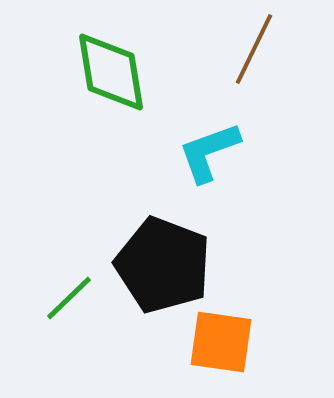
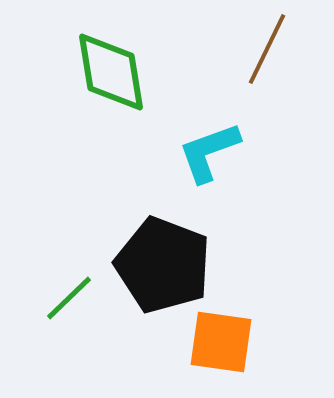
brown line: moved 13 px right
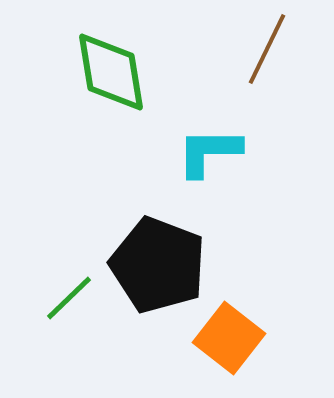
cyan L-shape: rotated 20 degrees clockwise
black pentagon: moved 5 px left
orange square: moved 8 px right, 4 px up; rotated 30 degrees clockwise
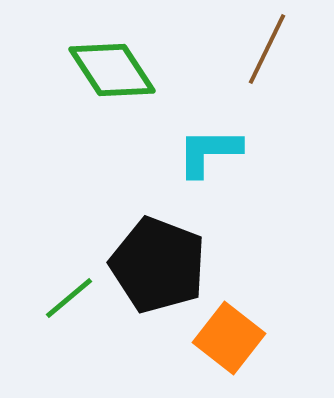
green diamond: moved 1 px right, 2 px up; rotated 24 degrees counterclockwise
green line: rotated 4 degrees clockwise
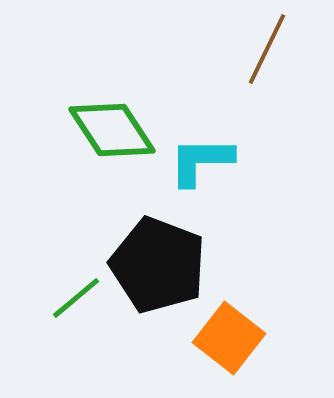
green diamond: moved 60 px down
cyan L-shape: moved 8 px left, 9 px down
green line: moved 7 px right
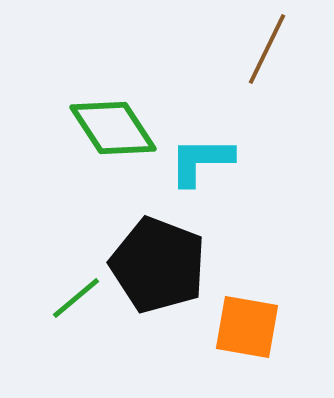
green diamond: moved 1 px right, 2 px up
orange square: moved 18 px right, 11 px up; rotated 28 degrees counterclockwise
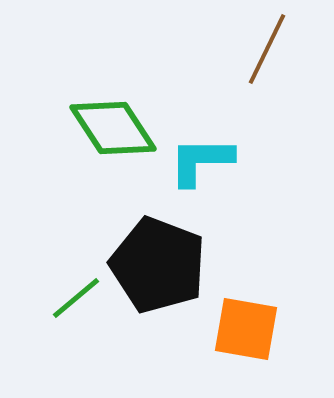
orange square: moved 1 px left, 2 px down
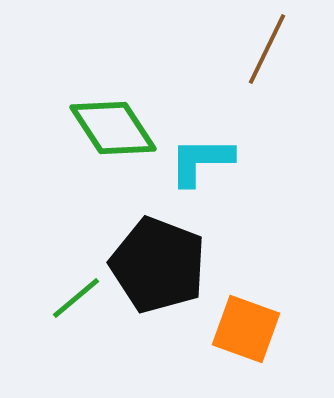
orange square: rotated 10 degrees clockwise
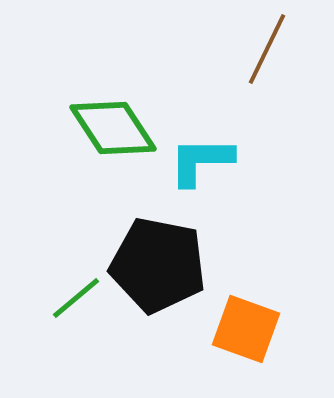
black pentagon: rotated 10 degrees counterclockwise
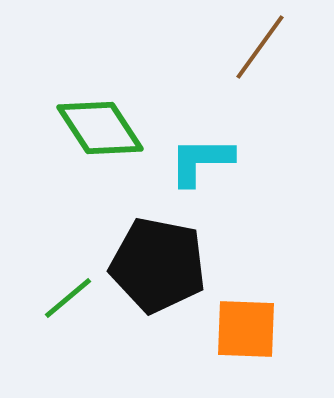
brown line: moved 7 px left, 2 px up; rotated 10 degrees clockwise
green diamond: moved 13 px left
green line: moved 8 px left
orange square: rotated 18 degrees counterclockwise
